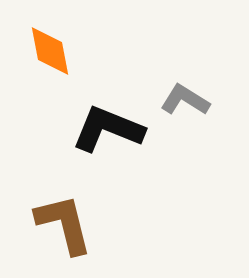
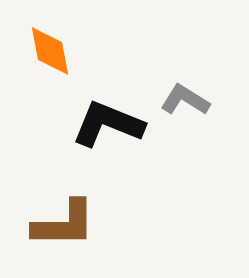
black L-shape: moved 5 px up
brown L-shape: rotated 104 degrees clockwise
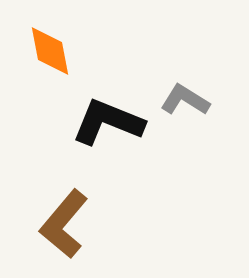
black L-shape: moved 2 px up
brown L-shape: rotated 130 degrees clockwise
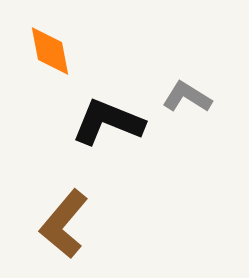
gray L-shape: moved 2 px right, 3 px up
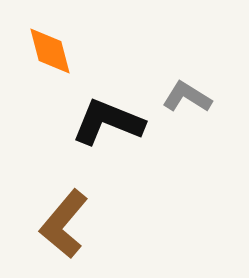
orange diamond: rotated 4 degrees counterclockwise
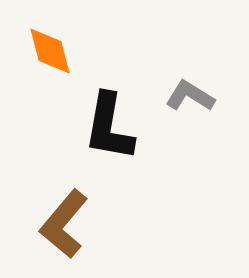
gray L-shape: moved 3 px right, 1 px up
black L-shape: moved 1 px right, 5 px down; rotated 102 degrees counterclockwise
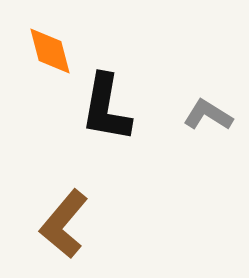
gray L-shape: moved 18 px right, 19 px down
black L-shape: moved 3 px left, 19 px up
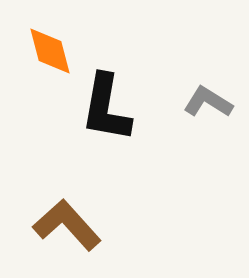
gray L-shape: moved 13 px up
brown L-shape: moved 3 px right, 1 px down; rotated 98 degrees clockwise
